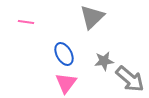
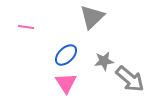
pink line: moved 5 px down
blue ellipse: moved 2 px right, 1 px down; rotated 75 degrees clockwise
pink triangle: rotated 10 degrees counterclockwise
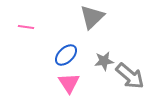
gray arrow: moved 3 px up
pink triangle: moved 3 px right
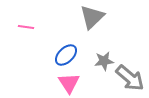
gray arrow: moved 2 px down
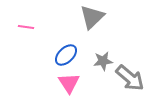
gray star: moved 1 px left
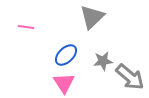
gray arrow: moved 1 px up
pink triangle: moved 5 px left
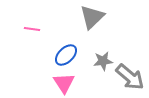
pink line: moved 6 px right, 2 px down
